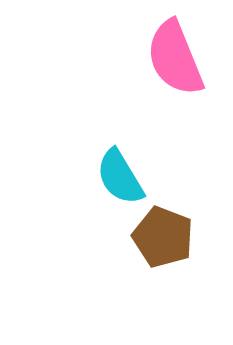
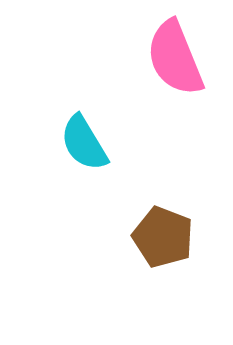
cyan semicircle: moved 36 px left, 34 px up
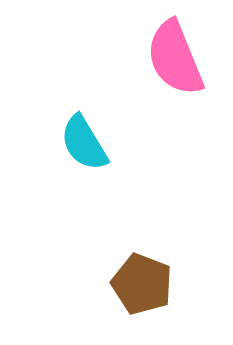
brown pentagon: moved 21 px left, 47 px down
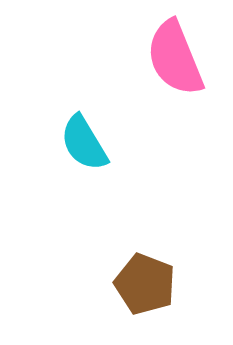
brown pentagon: moved 3 px right
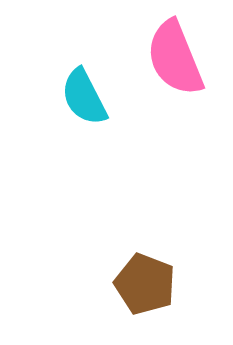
cyan semicircle: moved 46 px up; rotated 4 degrees clockwise
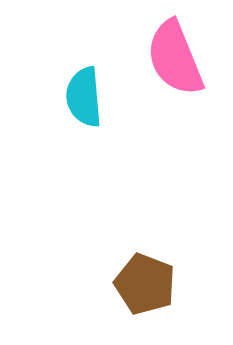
cyan semicircle: rotated 22 degrees clockwise
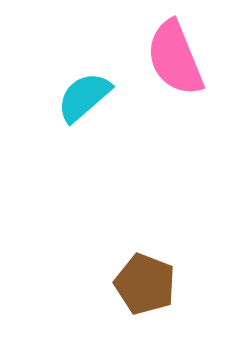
cyan semicircle: rotated 54 degrees clockwise
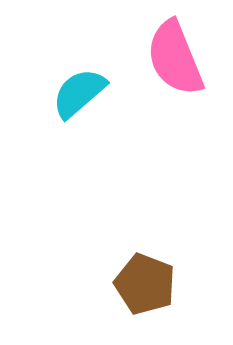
cyan semicircle: moved 5 px left, 4 px up
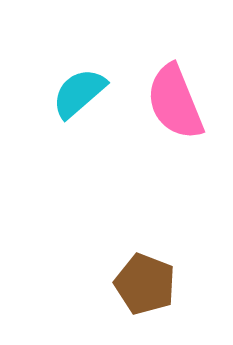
pink semicircle: moved 44 px down
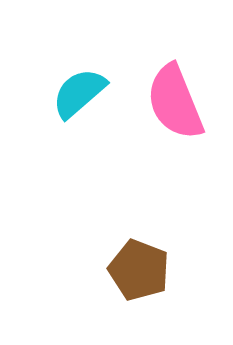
brown pentagon: moved 6 px left, 14 px up
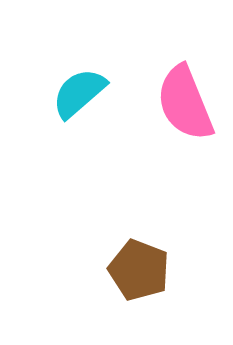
pink semicircle: moved 10 px right, 1 px down
